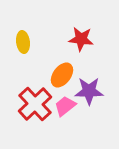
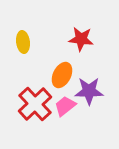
orange ellipse: rotated 10 degrees counterclockwise
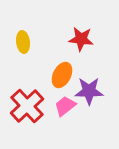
red cross: moved 8 px left, 2 px down
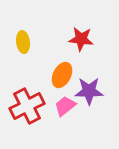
red cross: rotated 16 degrees clockwise
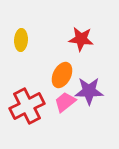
yellow ellipse: moved 2 px left, 2 px up; rotated 10 degrees clockwise
pink trapezoid: moved 4 px up
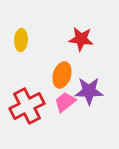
orange ellipse: rotated 10 degrees counterclockwise
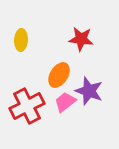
orange ellipse: moved 3 px left; rotated 15 degrees clockwise
purple star: rotated 20 degrees clockwise
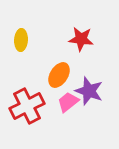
pink trapezoid: moved 3 px right
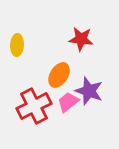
yellow ellipse: moved 4 px left, 5 px down
red cross: moved 7 px right
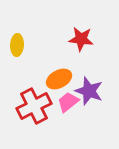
orange ellipse: moved 4 px down; rotated 30 degrees clockwise
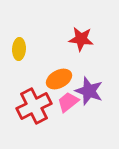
yellow ellipse: moved 2 px right, 4 px down
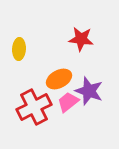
red cross: moved 1 px down
